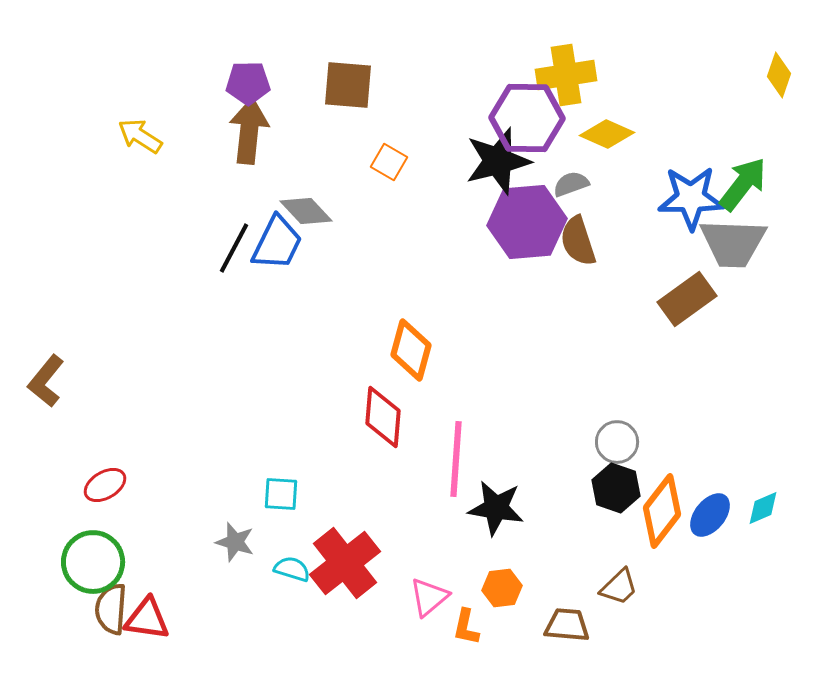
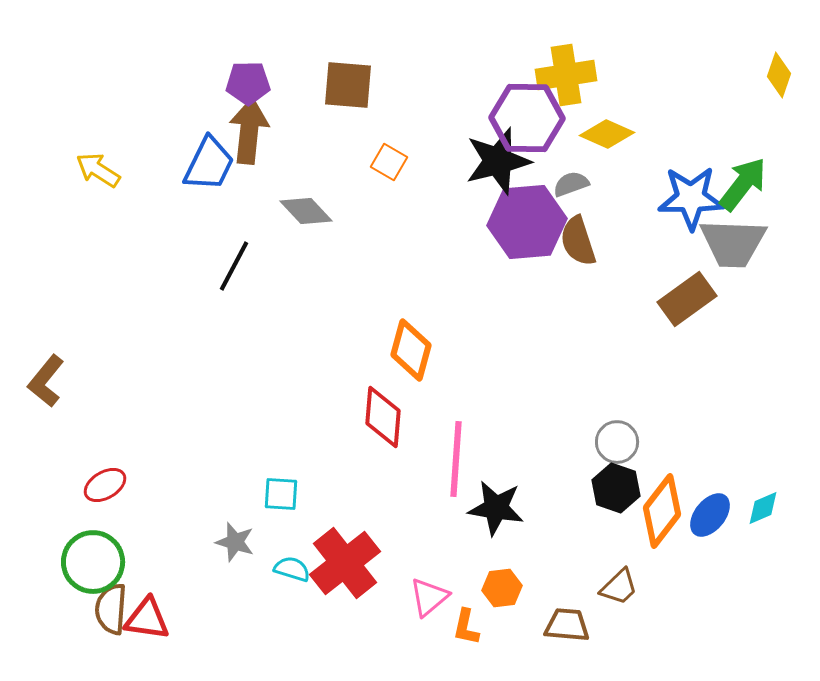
yellow arrow at (140, 136): moved 42 px left, 34 px down
blue trapezoid at (277, 243): moved 68 px left, 79 px up
black line at (234, 248): moved 18 px down
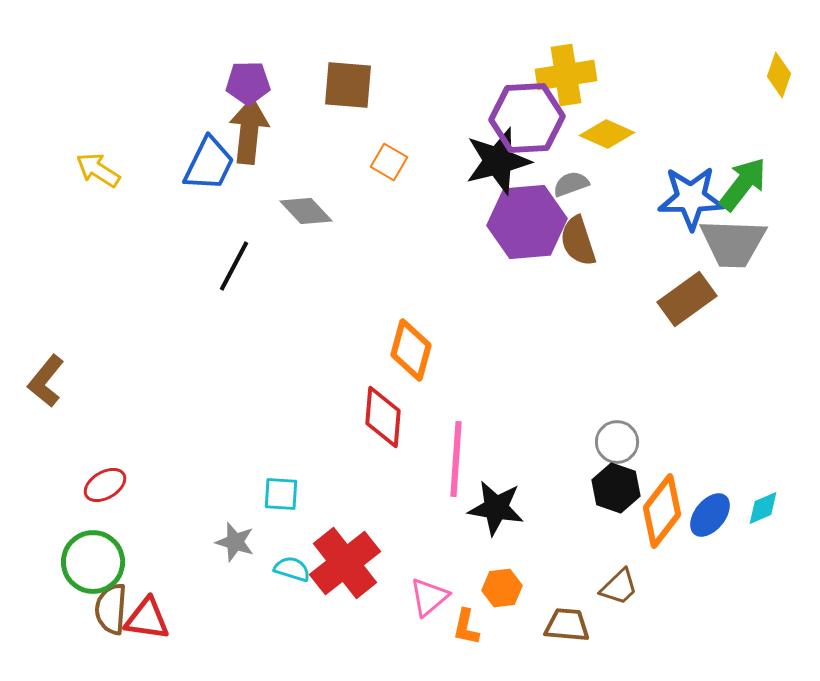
purple hexagon at (527, 118): rotated 4 degrees counterclockwise
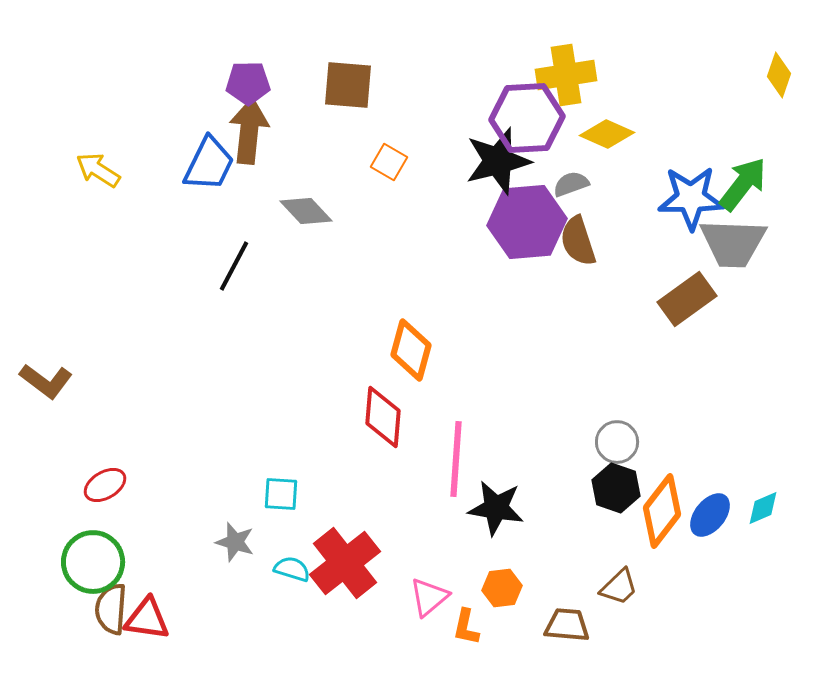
brown L-shape at (46, 381): rotated 92 degrees counterclockwise
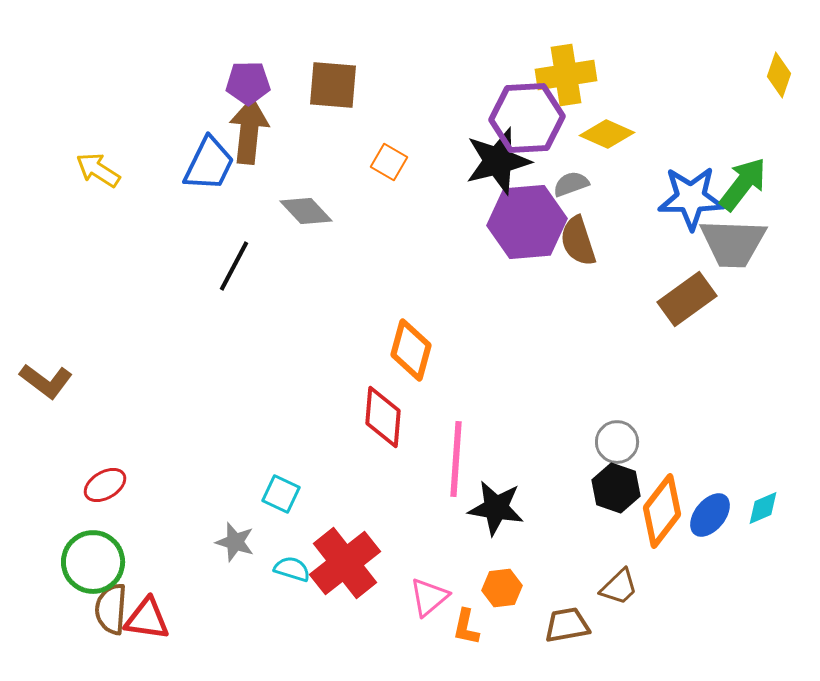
brown square at (348, 85): moved 15 px left
cyan square at (281, 494): rotated 21 degrees clockwise
brown trapezoid at (567, 625): rotated 15 degrees counterclockwise
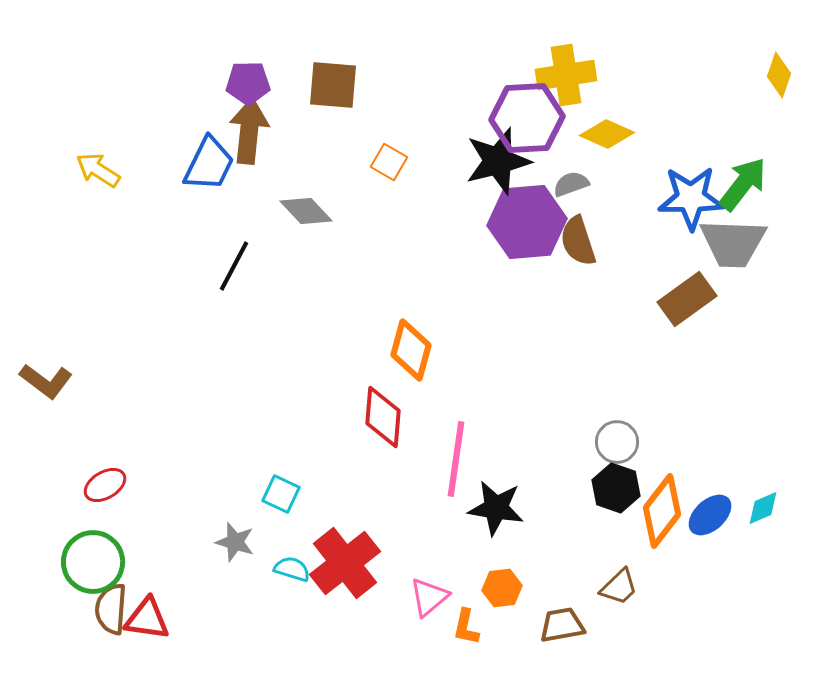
pink line at (456, 459): rotated 4 degrees clockwise
blue ellipse at (710, 515): rotated 9 degrees clockwise
brown trapezoid at (567, 625): moved 5 px left
